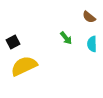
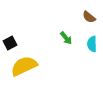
black square: moved 3 px left, 1 px down
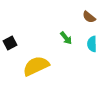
yellow semicircle: moved 12 px right
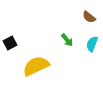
green arrow: moved 1 px right, 2 px down
cyan semicircle: rotated 21 degrees clockwise
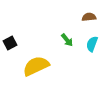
brown semicircle: rotated 136 degrees clockwise
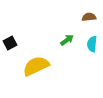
green arrow: rotated 88 degrees counterclockwise
cyan semicircle: rotated 14 degrees counterclockwise
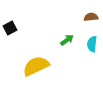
brown semicircle: moved 2 px right
black square: moved 15 px up
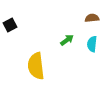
brown semicircle: moved 1 px right, 1 px down
black square: moved 3 px up
yellow semicircle: rotated 72 degrees counterclockwise
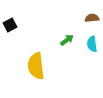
cyan semicircle: rotated 14 degrees counterclockwise
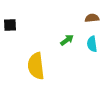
black square: rotated 24 degrees clockwise
